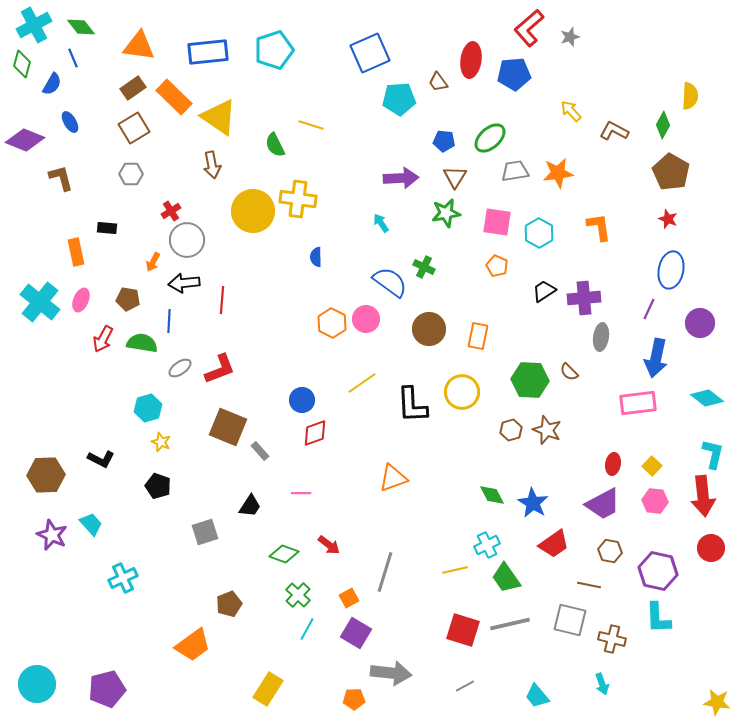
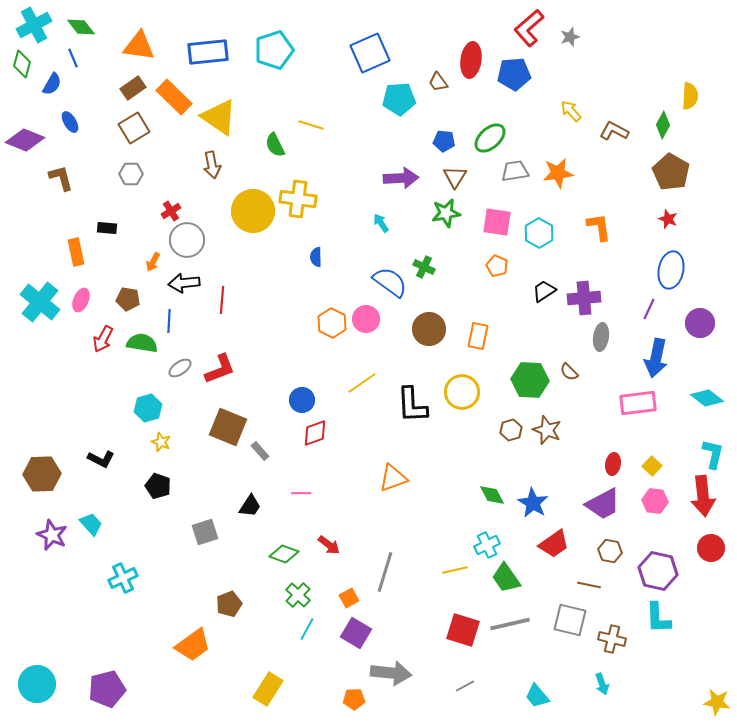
brown hexagon at (46, 475): moved 4 px left, 1 px up
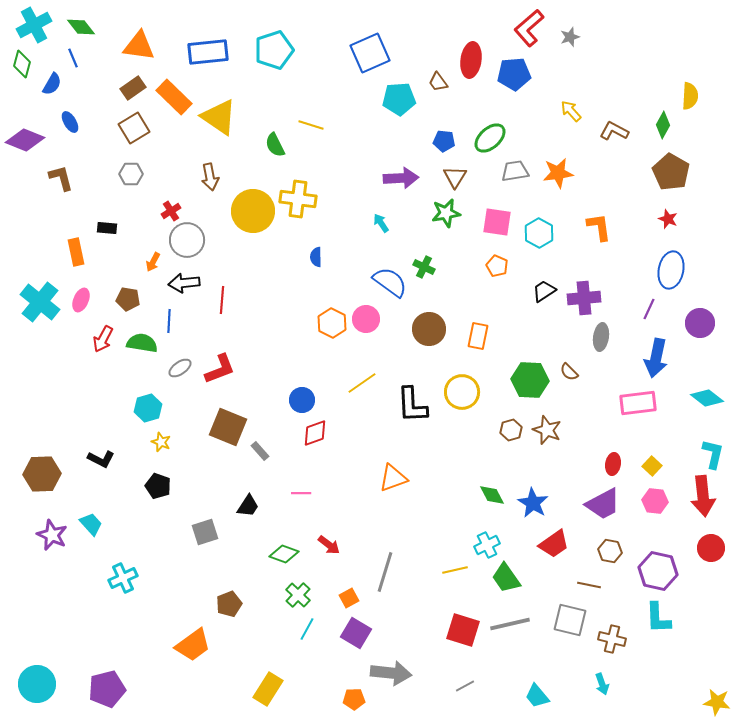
brown arrow at (212, 165): moved 2 px left, 12 px down
black trapezoid at (250, 506): moved 2 px left
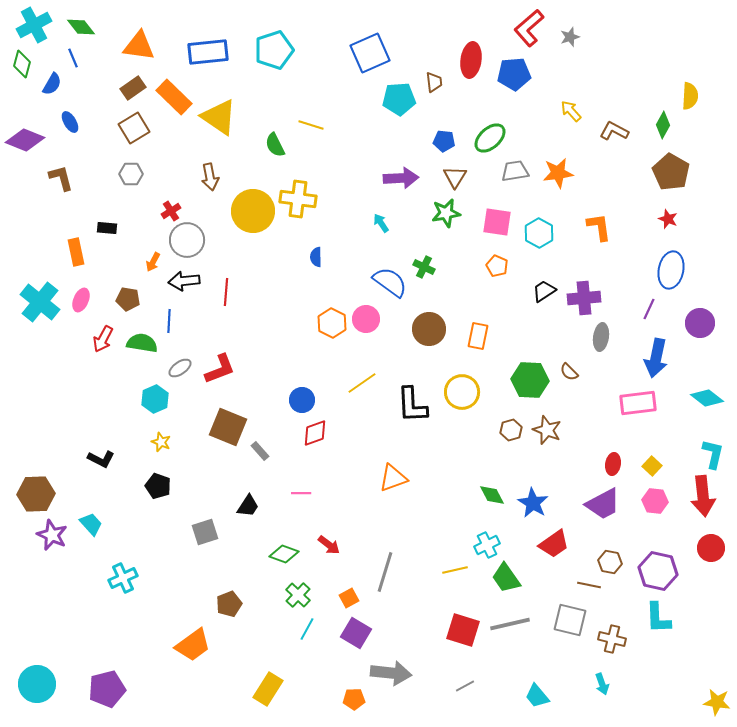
brown trapezoid at (438, 82): moved 4 px left; rotated 150 degrees counterclockwise
black arrow at (184, 283): moved 2 px up
red line at (222, 300): moved 4 px right, 8 px up
cyan hexagon at (148, 408): moved 7 px right, 9 px up; rotated 8 degrees counterclockwise
brown hexagon at (42, 474): moved 6 px left, 20 px down
brown hexagon at (610, 551): moved 11 px down
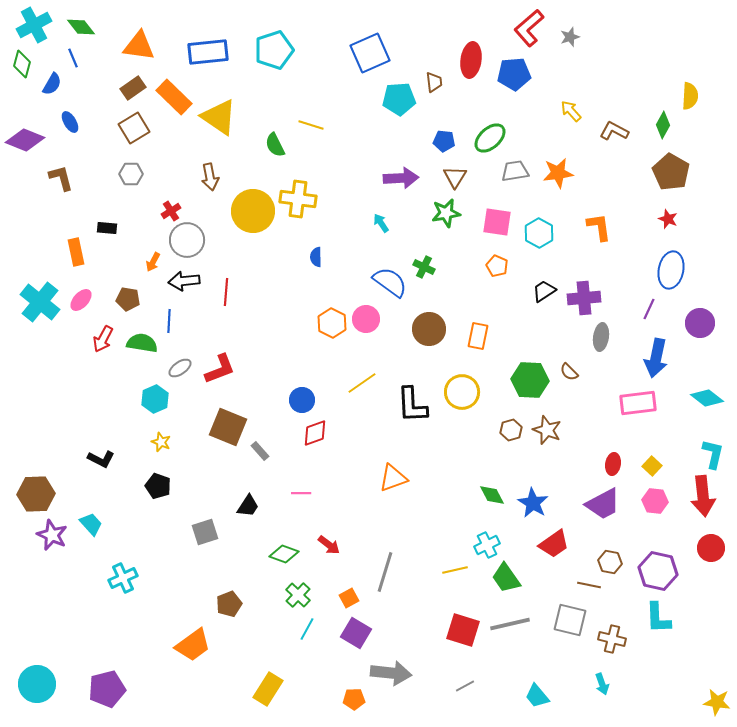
pink ellipse at (81, 300): rotated 20 degrees clockwise
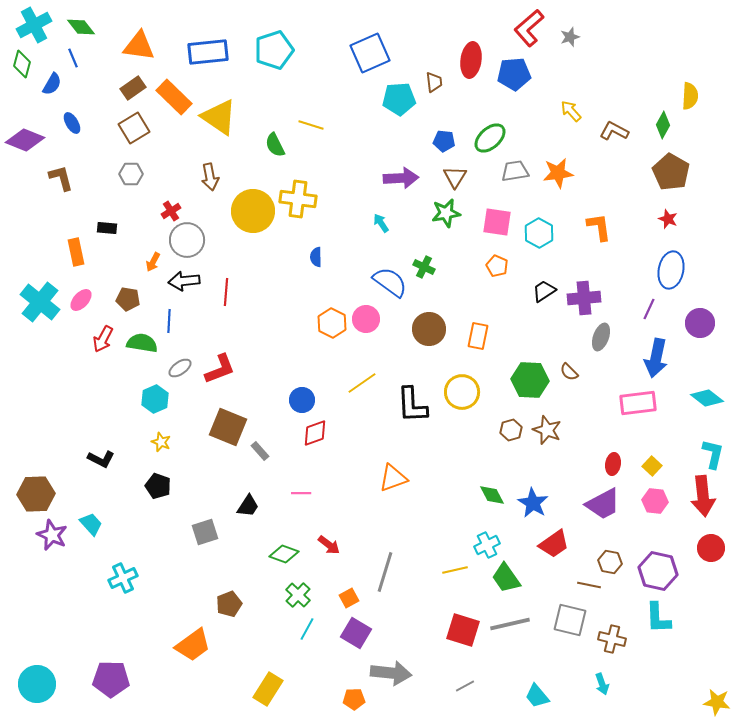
blue ellipse at (70, 122): moved 2 px right, 1 px down
gray ellipse at (601, 337): rotated 12 degrees clockwise
purple pentagon at (107, 689): moved 4 px right, 10 px up; rotated 15 degrees clockwise
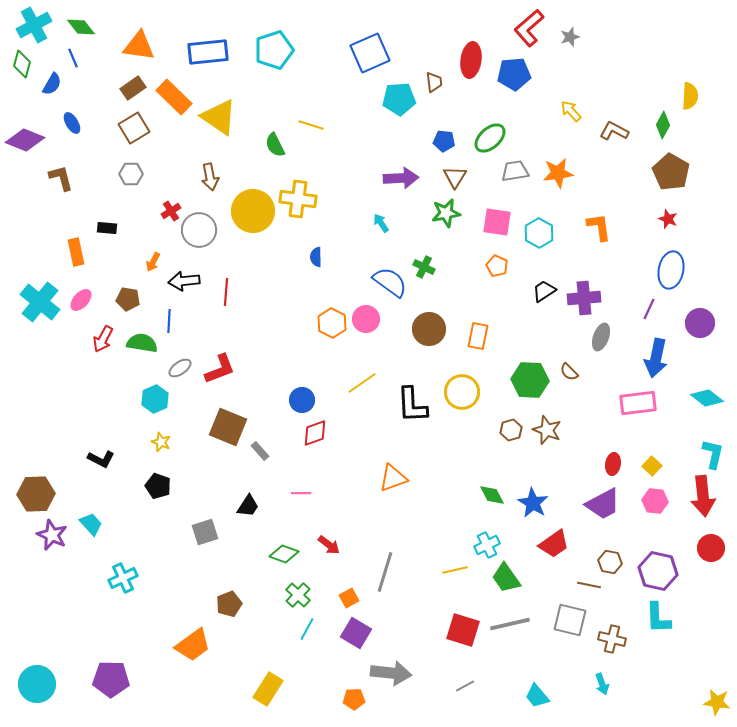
gray circle at (187, 240): moved 12 px right, 10 px up
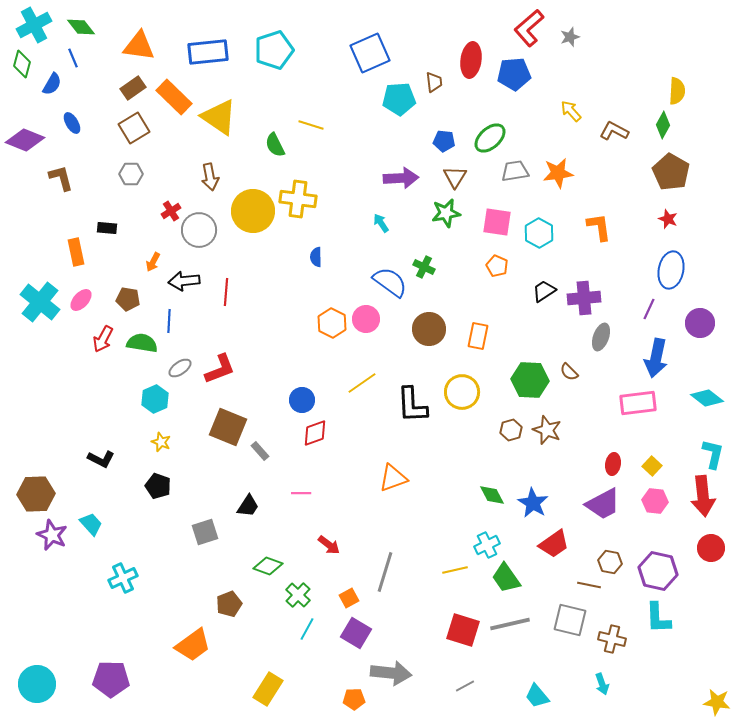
yellow semicircle at (690, 96): moved 13 px left, 5 px up
green diamond at (284, 554): moved 16 px left, 12 px down
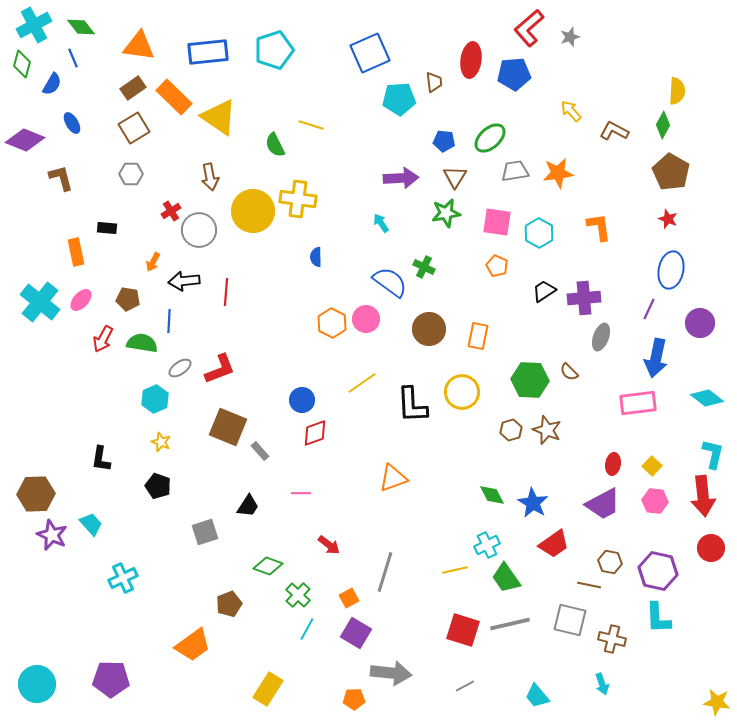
black L-shape at (101, 459): rotated 72 degrees clockwise
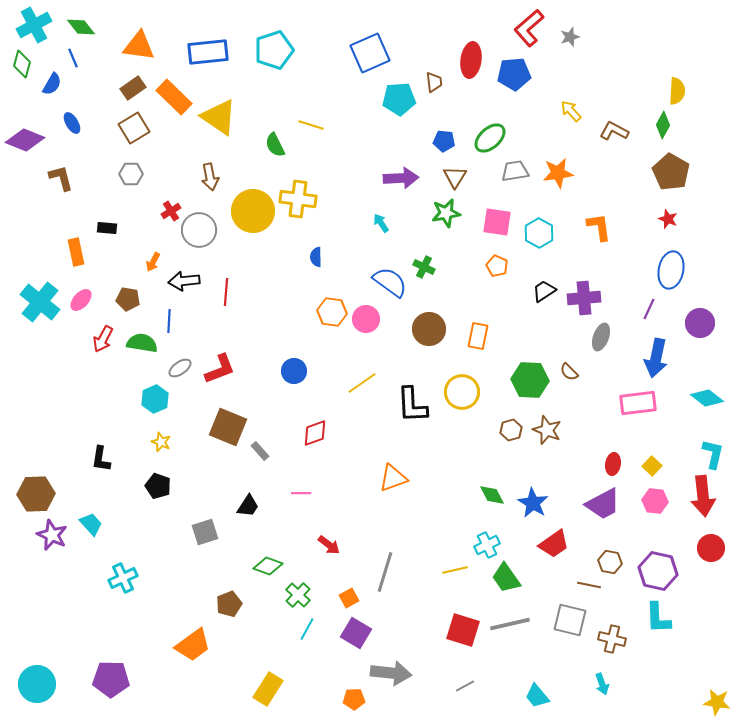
orange hexagon at (332, 323): moved 11 px up; rotated 20 degrees counterclockwise
blue circle at (302, 400): moved 8 px left, 29 px up
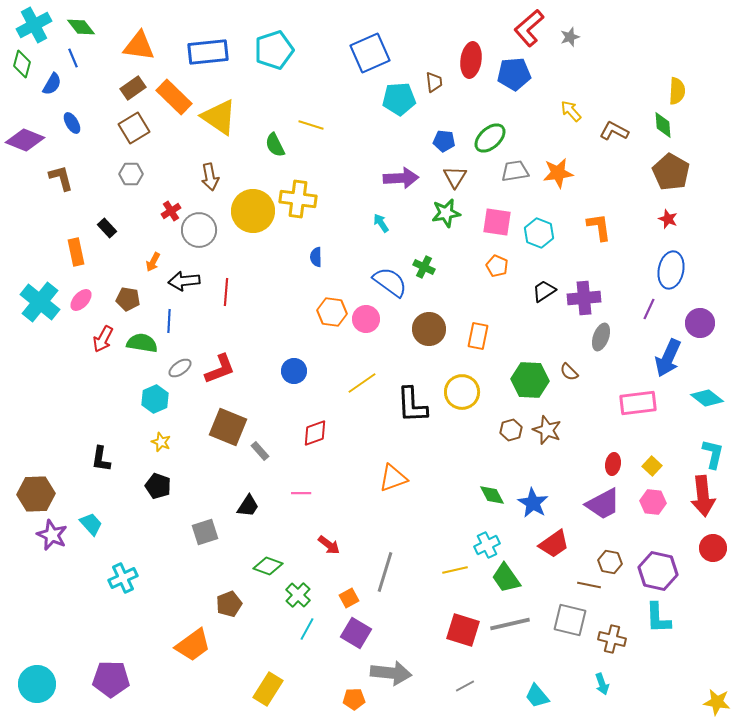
green diamond at (663, 125): rotated 32 degrees counterclockwise
black rectangle at (107, 228): rotated 42 degrees clockwise
cyan hexagon at (539, 233): rotated 8 degrees counterclockwise
blue arrow at (656, 358): moved 12 px right; rotated 12 degrees clockwise
pink hexagon at (655, 501): moved 2 px left, 1 px down
red circle at (711, 548): moved 2 px right
